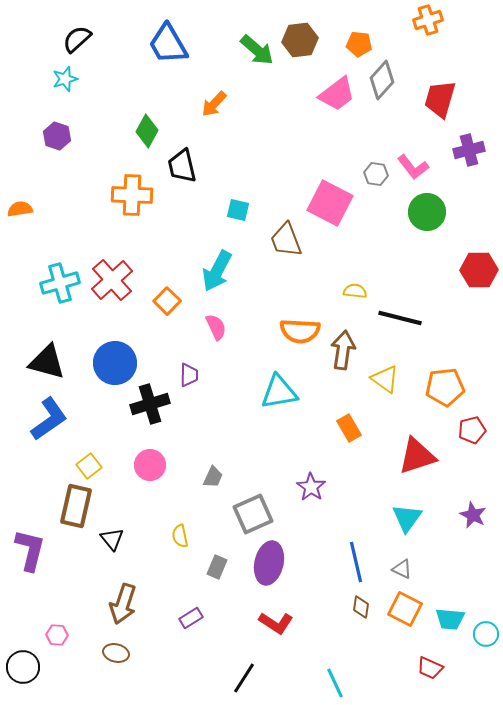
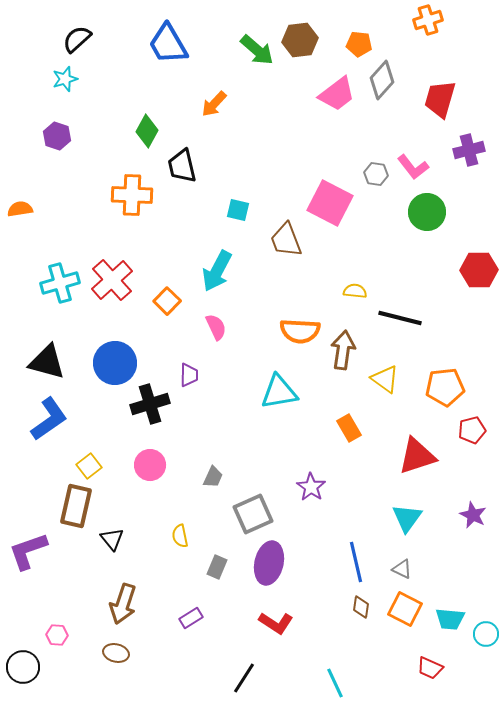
purple L-shape at (30, 550): moved 2 px left, 1 px down; rotated 123 degrees counterclockwise
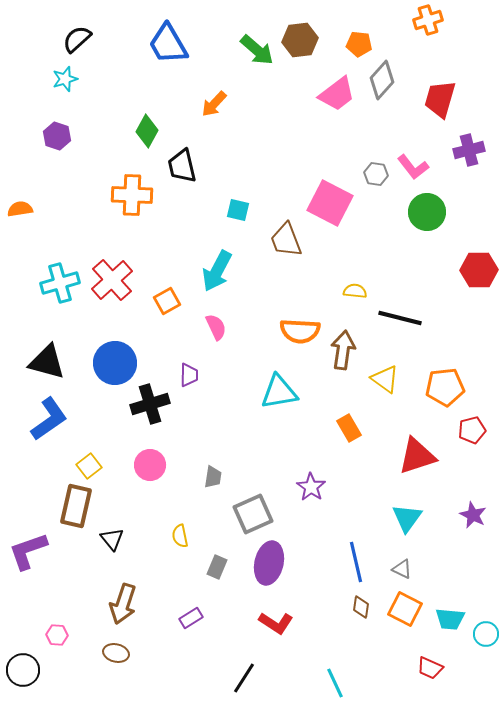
orange square at (167, 301): rotated 16 degrees clockwise
gray trapezoid at (213, 477): rotated 15 degrees counterclockwise
black circle at (23, 667): moved 3 px down
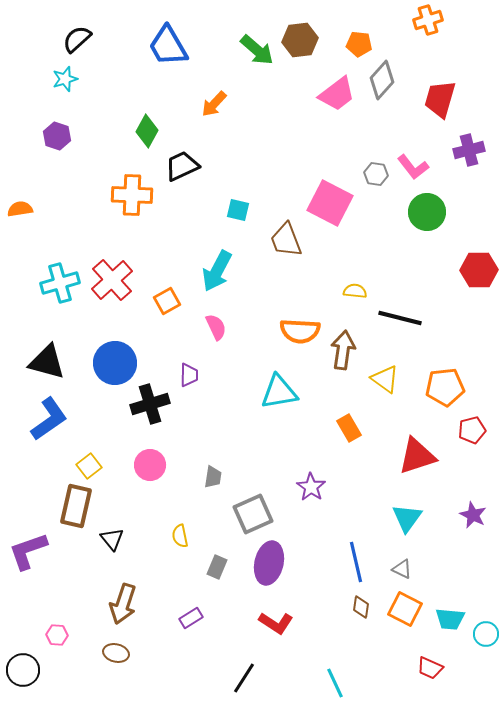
blue trapezoid at (168, 44): moved 2 px down
black trapezoid at (182, 166): rotated 78 degrees clockwise
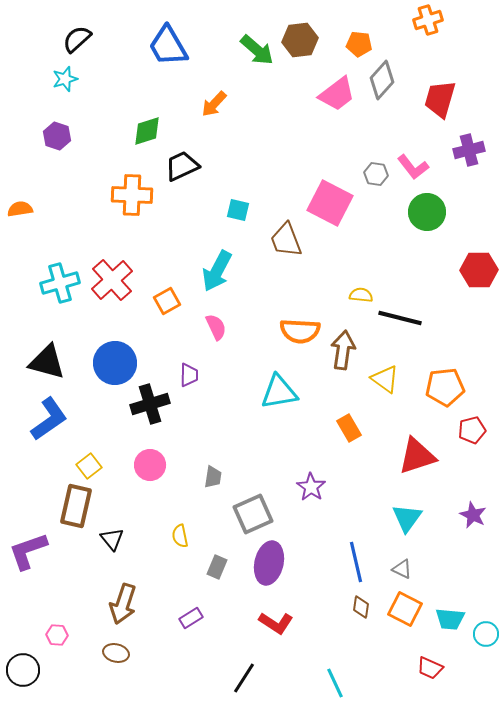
green diamond at (147, 131): rotated 44 degrees clockwise
yellow semicircle at (355, 291): moved 6 px right, 4 px down
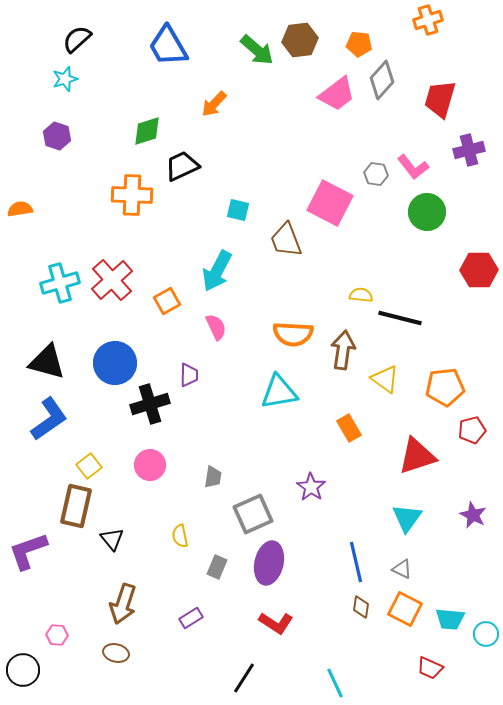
orange semicircle at (300, 331): moved 7 px left, 3 px down
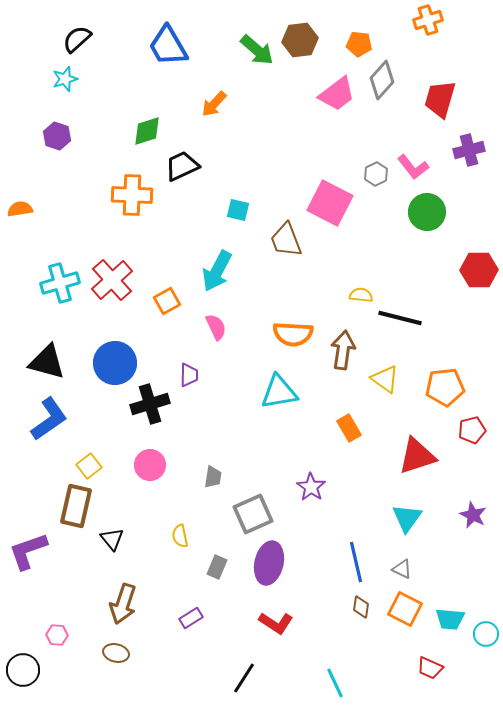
gray hexagon at (376, 174): rotated 25 degrees clockwise
